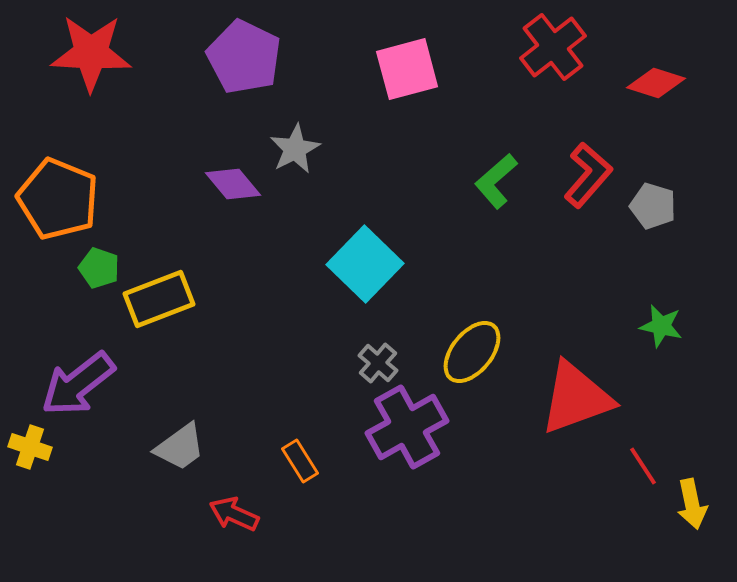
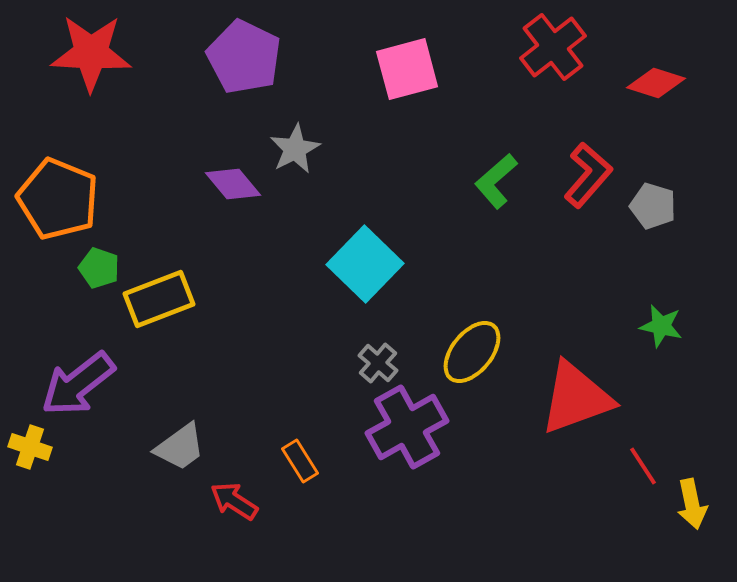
red arrow: moved 13 px up; rotated 9 degrees clockwise
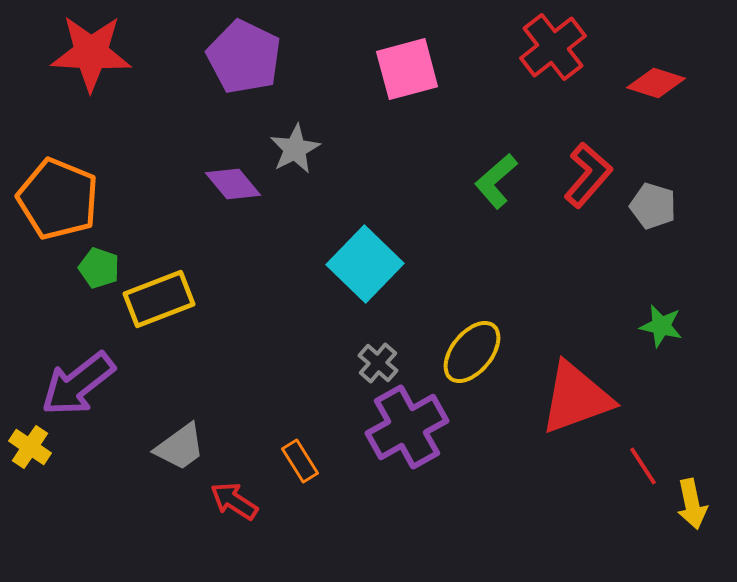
yellow cross: rotated 15 degrees clockwise
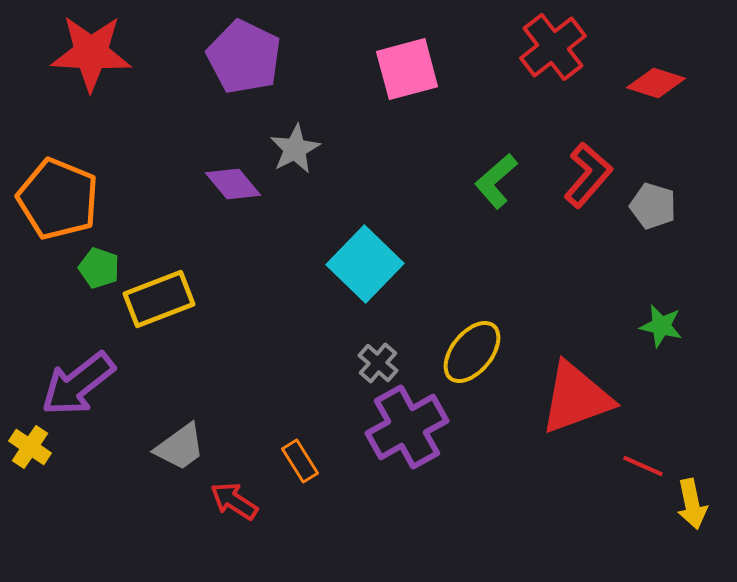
red line: rotated 33 degrees counterclockwise
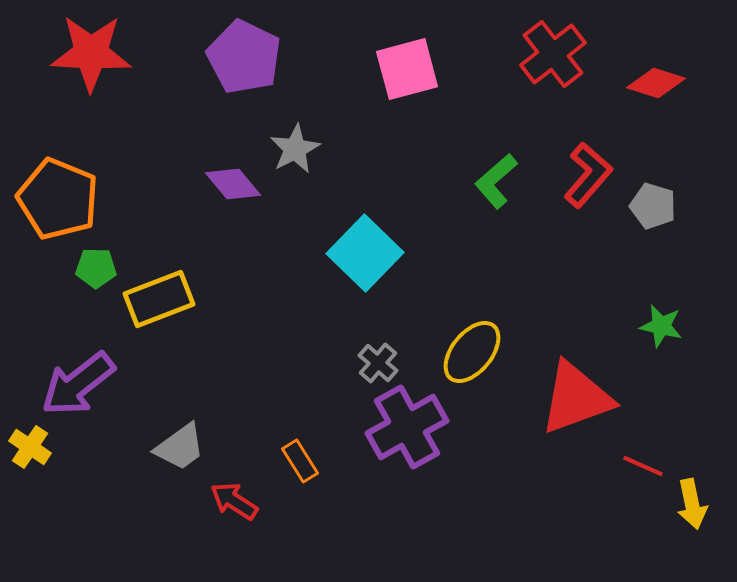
red cross: moved 7 px down
cyan square: moved 11 px up
green pentagon: moved 3 px left; rotated 18 degrees counterclockwise
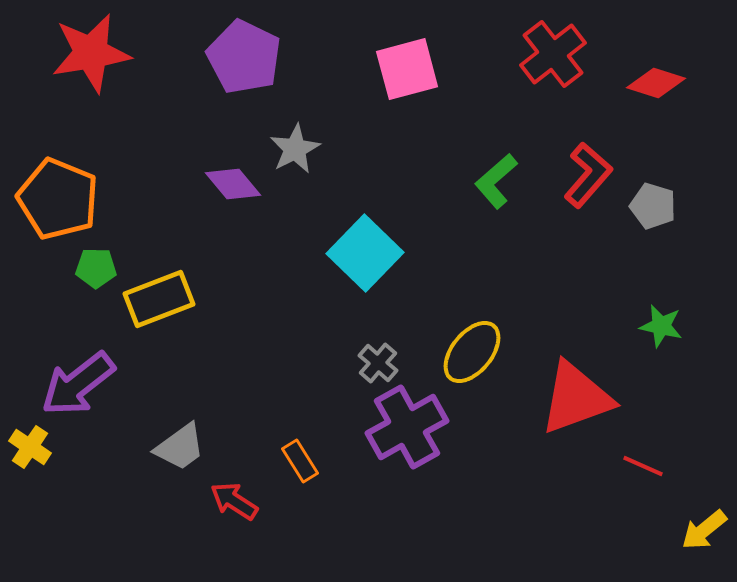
red star: rotated 12 degrees counterclockwise
yellow arrow: moved 12 px right, 26 px down; rotated 63 degrees clockwise
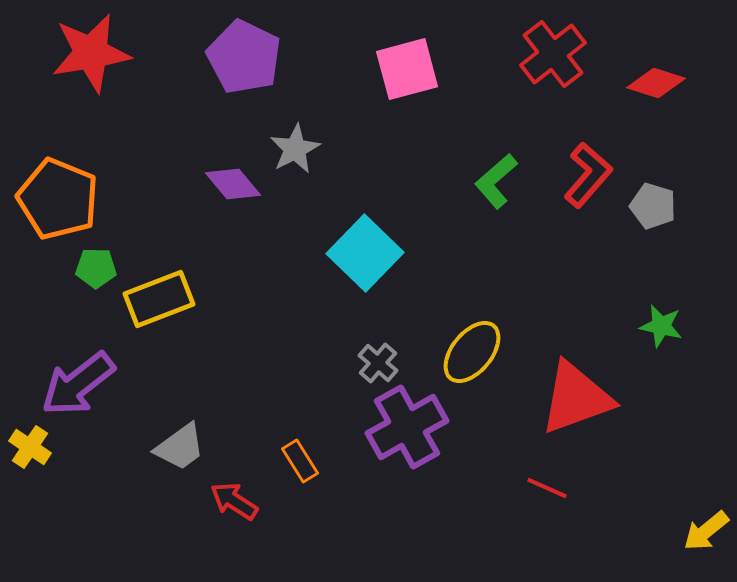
red line: moved 96 px left, 22 px down
yellow arrow: moved 2 px right, 1 px down
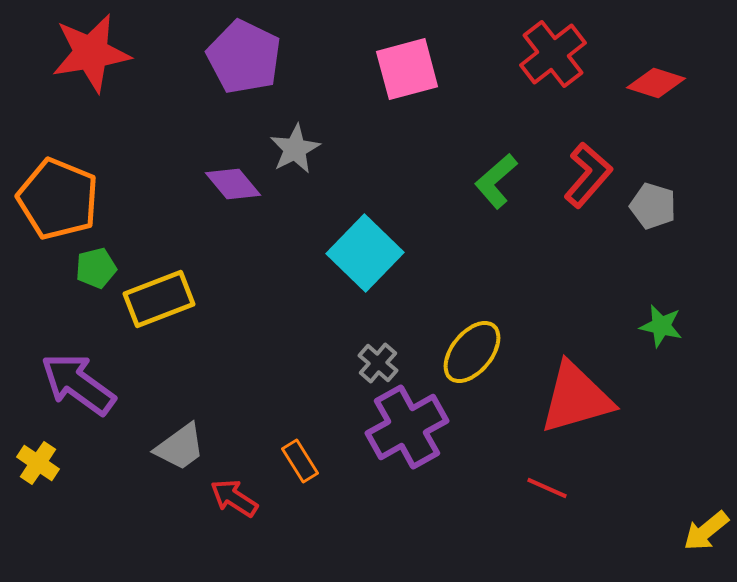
green pentagon: rotated 15 degrees counterclockwise
purple arrow: rotated 74 degrees clockwise
red triangle: rotated 4 degrees clockwise
yellow cross: moved 8 px right, 16 px down
red arrow: moved 3 px up
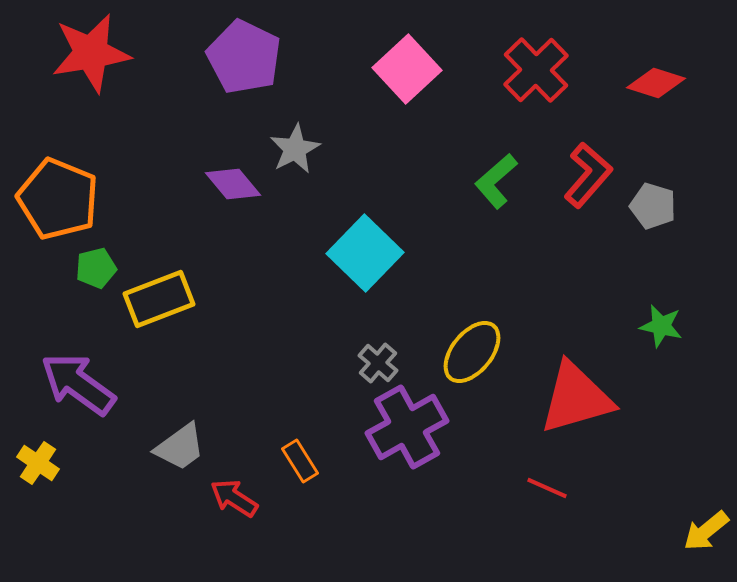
red cross: moved 17 px left, 16 px down; rotated 6 degrees counterclockwise
pink square: rotated 28 degrees counterclockwise
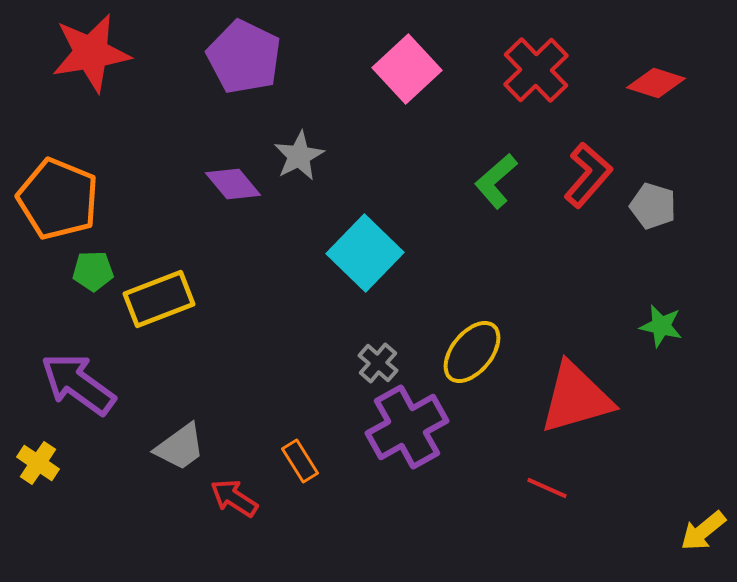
gray star: moved 4 px right, 7 px down
green pentagon: moved 3 px left, 3 px down; rotated 12 degrees clockwise
yellow arrow: moved 3 px left
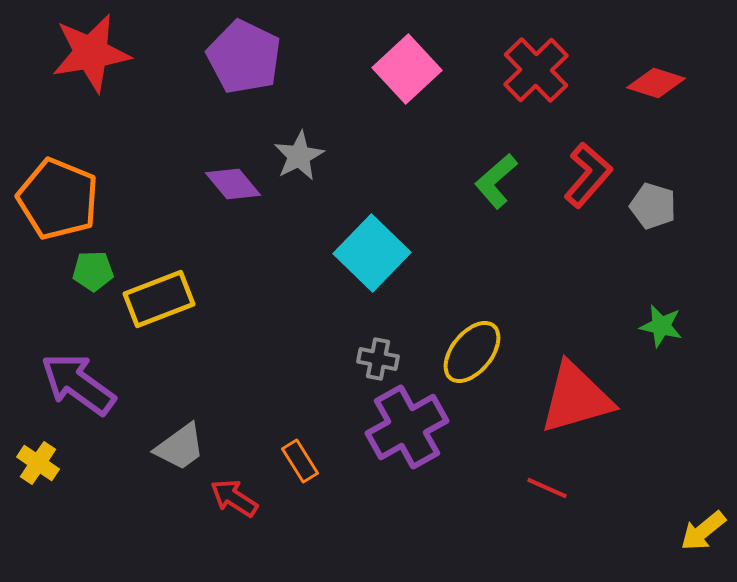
cyan square: moved 7 px right
gray cross: moved 4 px up; rotated 30 degrees counterclockwise
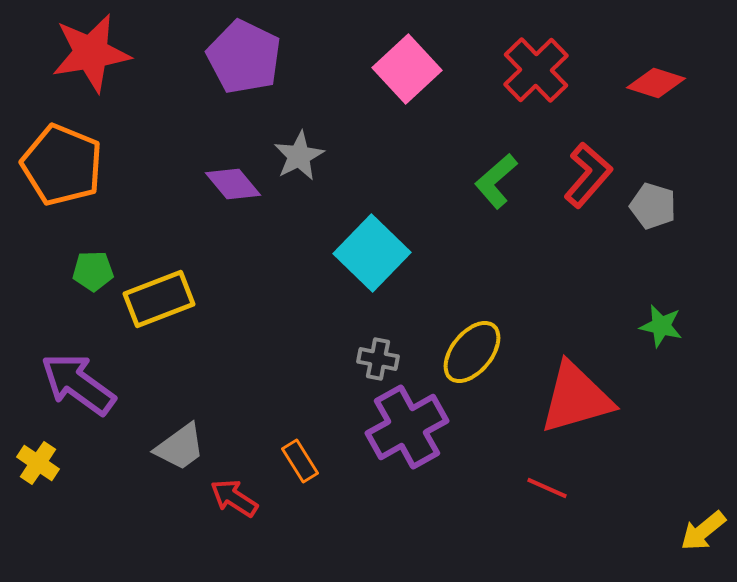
orange pentagon: moved 4 px right, 34 px up
